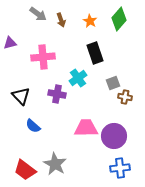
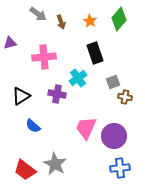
brown arrow: moved 2 px down
pink cross: moved 1 px right
gray square: moved 1 px up
black triangle: rotated 42 degrees clockwise
pink trapezoid: rotated 65 degrees counterclockwise
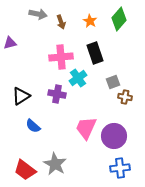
gray arrow: rotated 24 degrees counterclockwise
pink cross: moved 17 px right
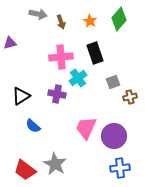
brown cross: moved 5 px right; rotated 24 degrees counterclockwise
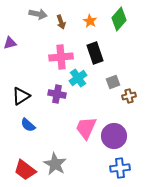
brown cross: moved 1 px left, 1 px up
blue semicircle: moved 5 px left, 1 px up
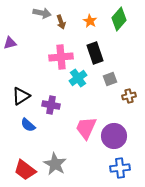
gray arrow: moved 4 px right, 1 px up
gray square: moved 3 px left, 3 px up
purple cross: moved 6 px left, 11 px down
